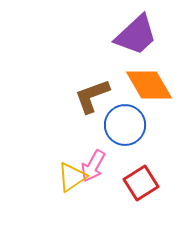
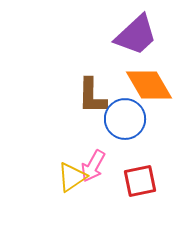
brown L-shape: rotated 69 degrees counterclockwise
blue circle: moved 6 px up
red square: moved 1 px left, 2 px up; rotated 20 degrees clockwise
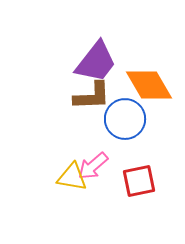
purple trapezoid: moved 40 px left, 27 px down; rotated 9 degrees counterclockwise
brown L-shape: rotated 93 degrees counterclockwise
pink arrow: rotated 20 degrees clockwise
yellow triangle: rotated 44 degrees clockwise
red square: moved 1 px left
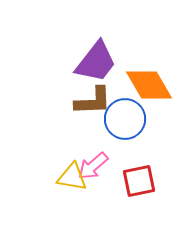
brown L-shape: moved 1 px right, 5 px down
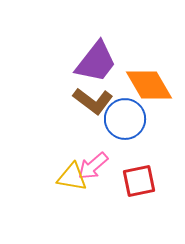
brown L-shape: rotated 39 degrees clockwise
